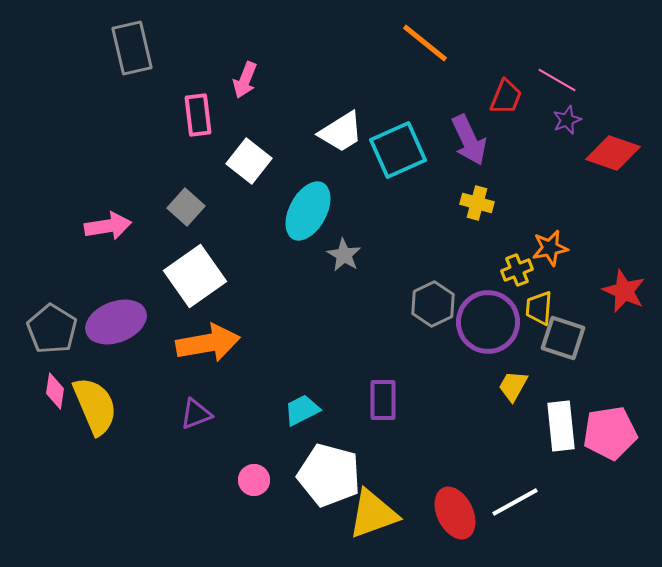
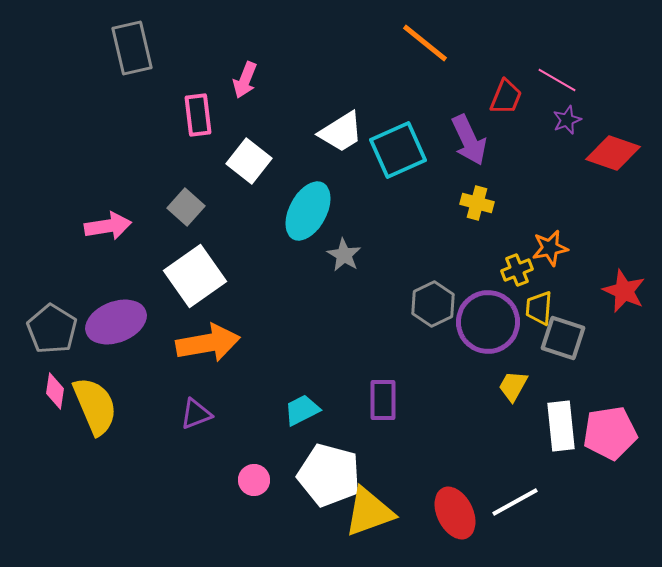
yellow triangle at (373, 514): moved 4 px left, 2 px up
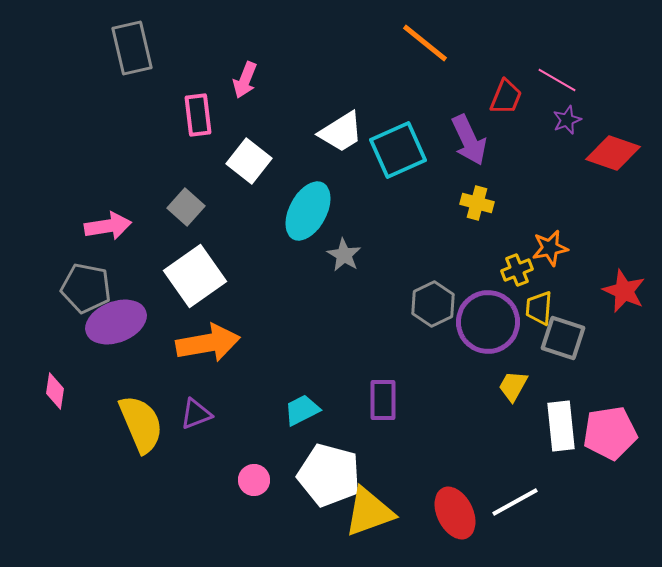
gray pentagon at (52, 329): moved 34 px right, 41 px up; rotated 21 degrees counterclockwise
yellow semicircle at (95, 406): moved 46 px right, 18 px down
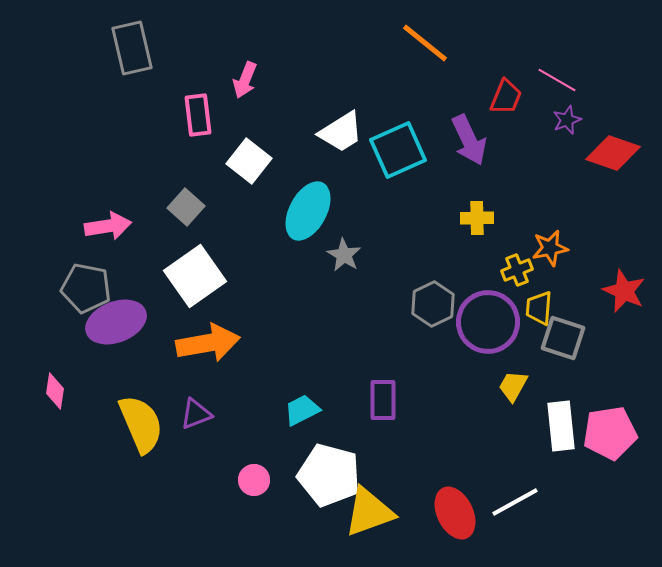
yellow cross at (477, 203): moved 15 px down; rotated 16 degrees counterclockwise
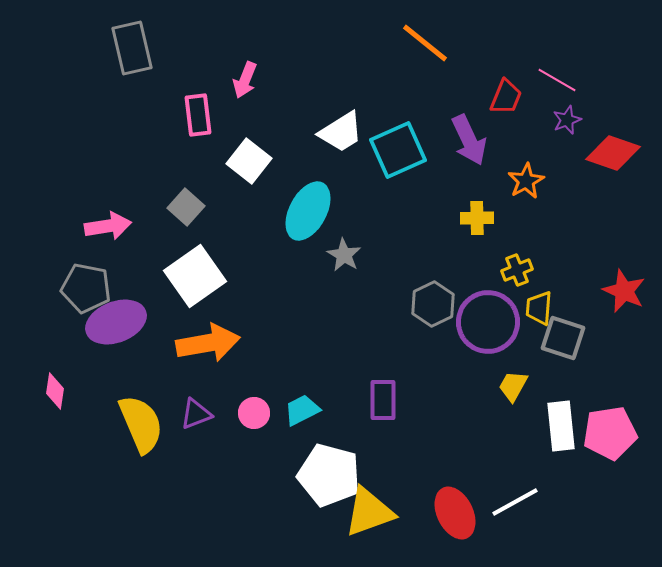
orange star at (550, 248): moved 24 px left, 67 px up; rotated 18 degrees counterclockwise
pink circle at (254, 480): moved 67 px up
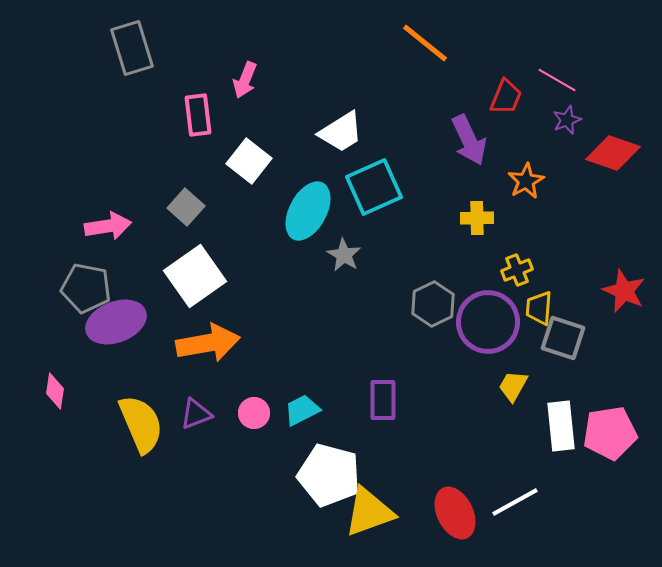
gray rectangle at (132, 48): rotated 4 degrees counterclockwise
cyan square at (398, 150): moved 24 px left, 37 px down
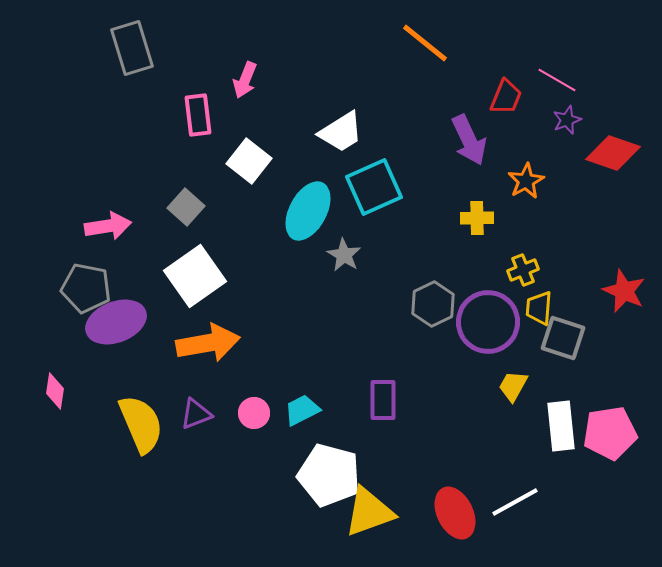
yellow cross at (517, 270): moved 6 px right
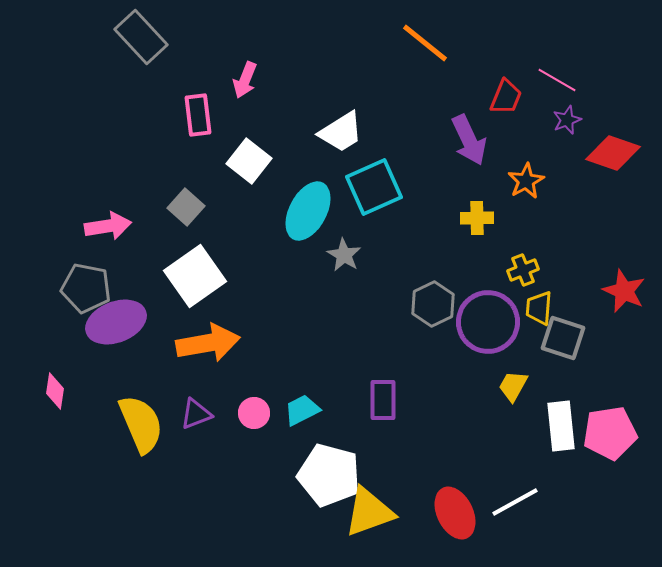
gray rectangle at (132, 48): moved 9 px right, 11 px up; rotated 26 degrees counterclockwise
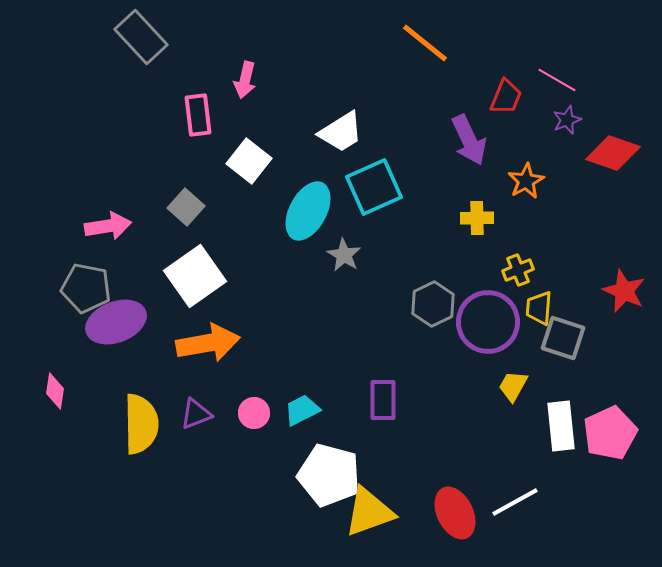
pink arrow at (245, 80): rotated 9 degrees counterclockwise
yellow cross at (523, 270): moved 5 px left
yellow semicircle at (141, 424): rotated 22 degrees clockwise
pink pentagon at (610, 433): rotated 16 degrees counterclockwise
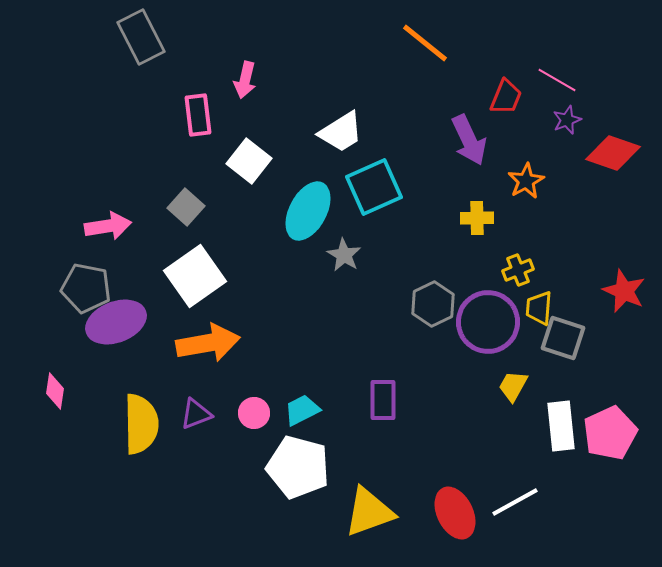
gray rectangle at (141, 37): rotated 16 degrees clockwise
white pentagon at (329, 475): moved 31 px left, 8 px up
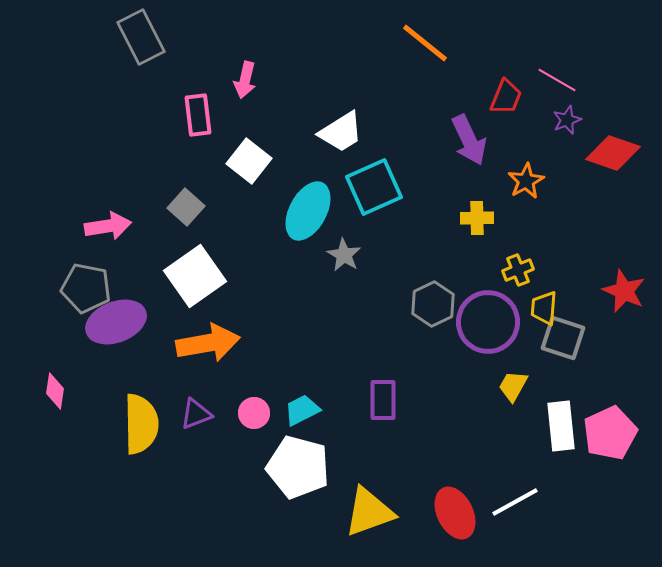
yellow trapezoid at (539, 308): moved 5 px right
